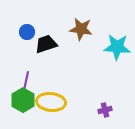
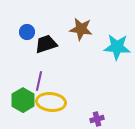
purple line: moved 13 px right
purple cross: moved 8 px left, 9 px down
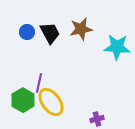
brown star: rotated 20 degrees counterclockwise
black trapezoid: moved 4 px right, 11 px up; rotated 80 degrees clockwise
purple line: moved 2 px down
yellow ellipse: rotated 48 degrees clockwise
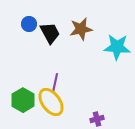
blue circle: moved 2 px right, 8 px up
purple line: moved 16 px right
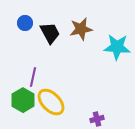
blue circle: moved 4 px left, 1 px up
purple line: moved 22 px left, 6 px up
yellow ellipse: rotated 8 degrees counterclockwise
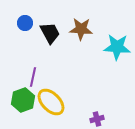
brown star: rotated 15 degrees clockwise
green hexagon: rotated 10 degrees clockwise
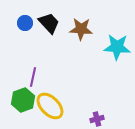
black trapezoid: moved 1 px left, 10 px up; rotated 15 degrees counterclockwise
yellow ellipse: moved 1 px left, 4 px down
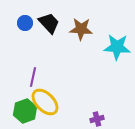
green hexagon: moved 2 px right, 11 px down
yellow ellipse: moved 5 px left, 4 px up
